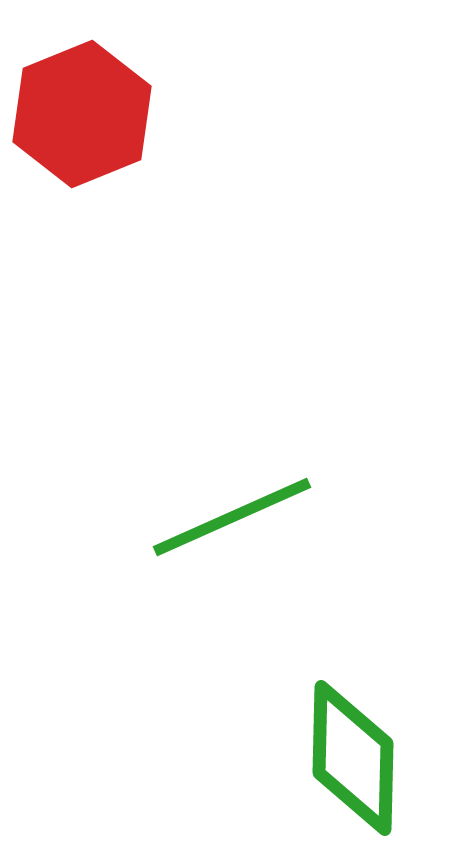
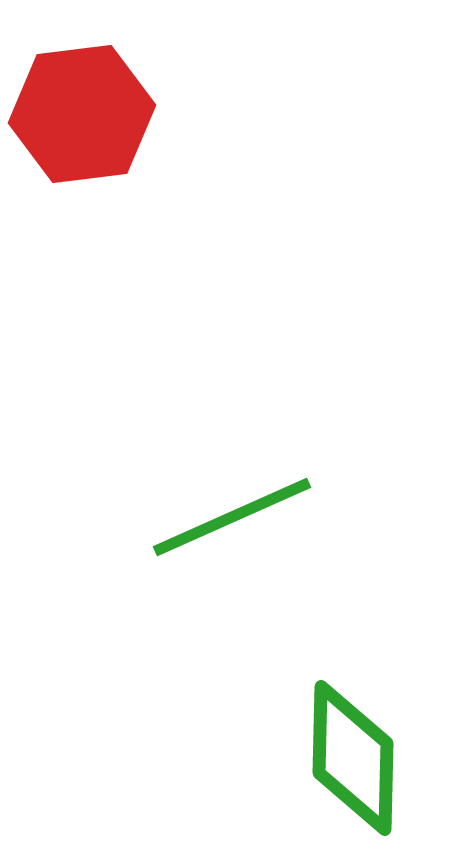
red hexagon: rotated 15 degrees clockwise
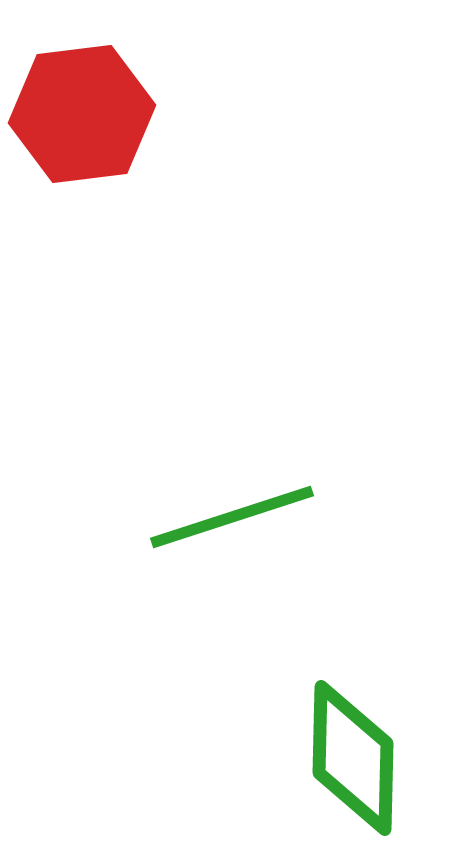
green line: rotated 6 degrees clockwise
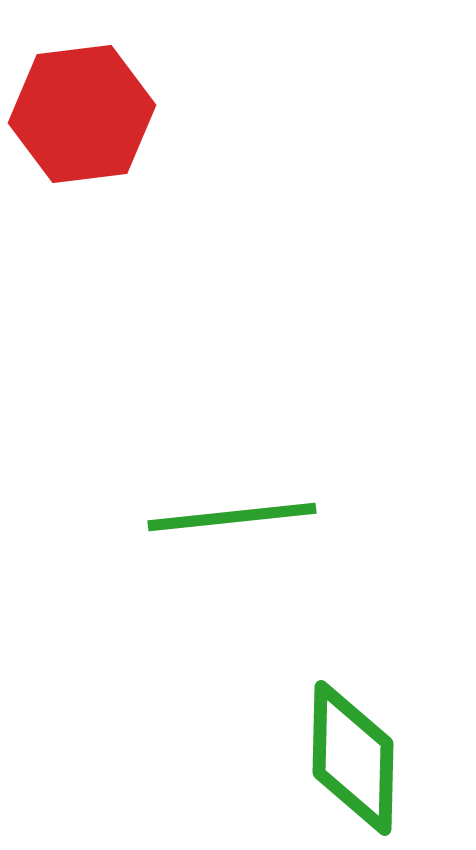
green line: rotated 12 degrees clockwise
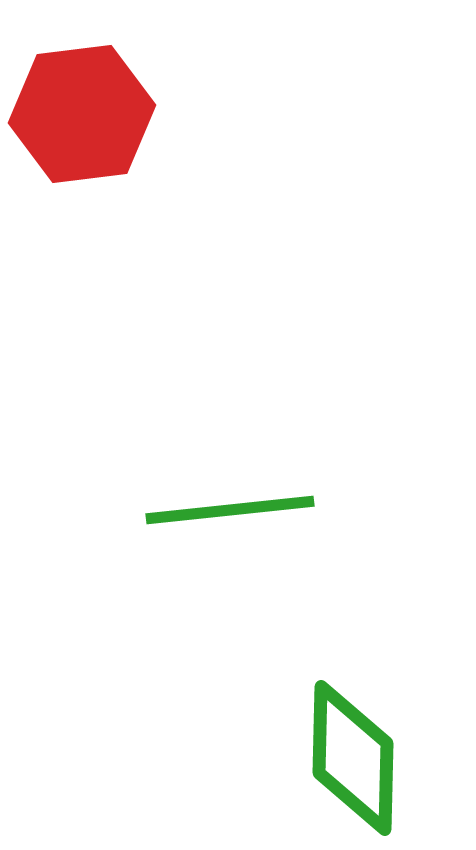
green line: moved 2 px left, 7 px up
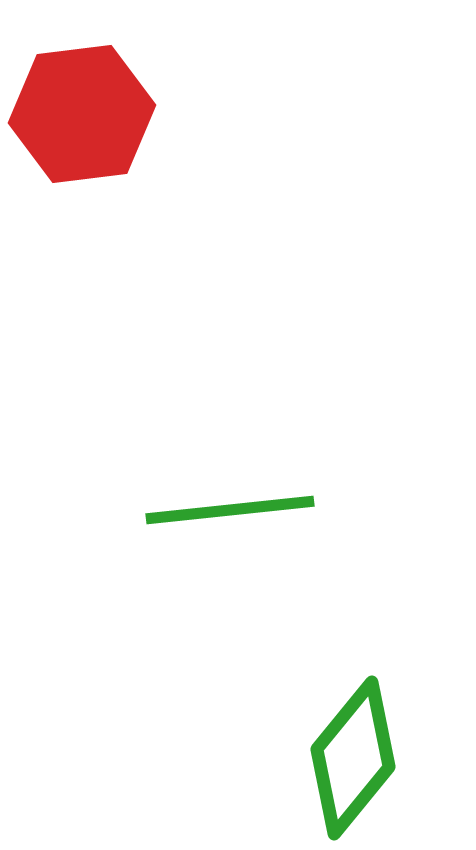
green diamond: rotated 38 degrees clockwise
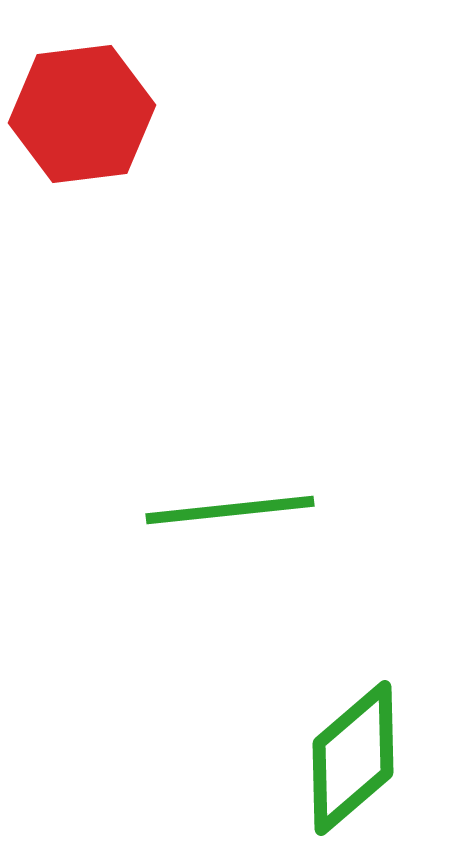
green diamond: rotated 10 degrees clockwise
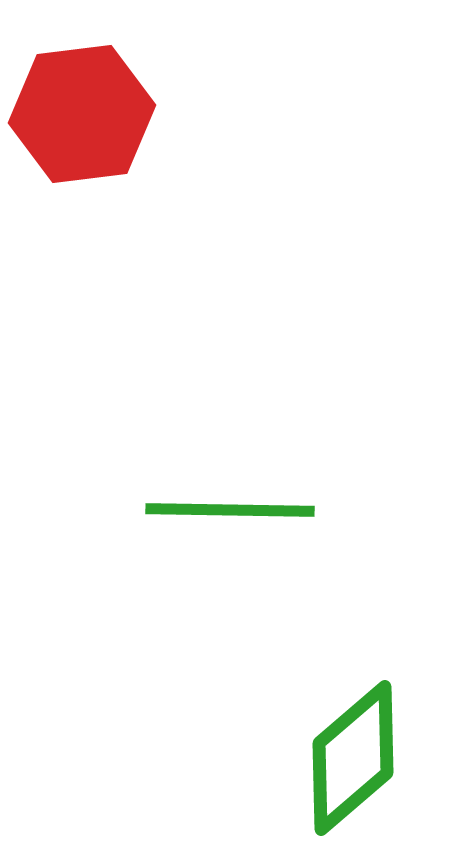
green line: rotated 7 degrees clockwise
